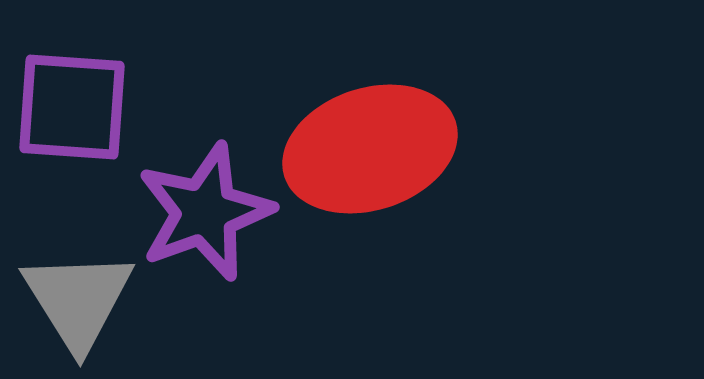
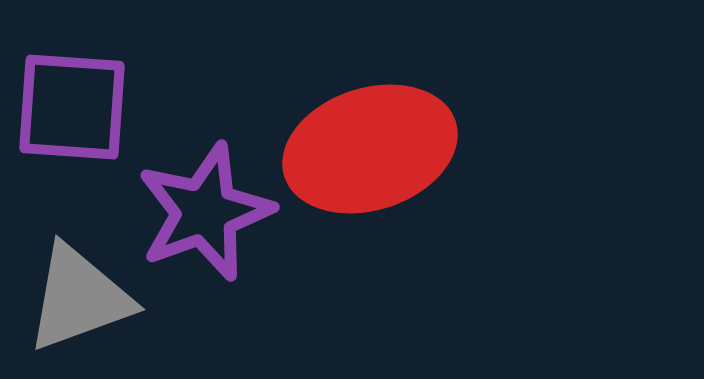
gray triangle: moved 1 px right, 2 px up; rotated 42 degrees clockwise
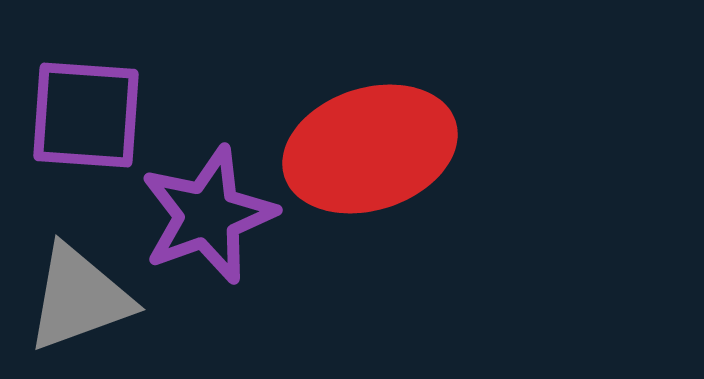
purple square: moved 14 px right, 8 px down
purple star: moved 3 px right, 3 px down
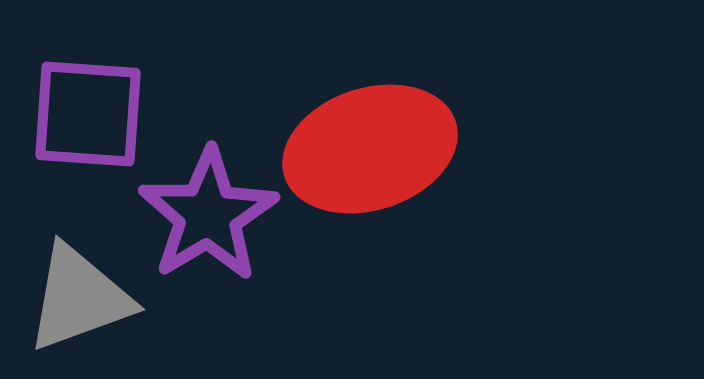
purple square: moved 2 px right, 1 px up
purple star: rotated 11 degrees counterclockwise
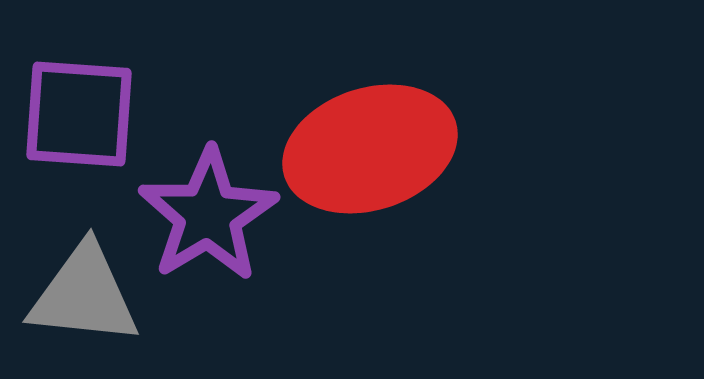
purple square: moved 9 px left
gray triangle: moved 5 px right, 3 px up; rotated 26 degrees clockwise
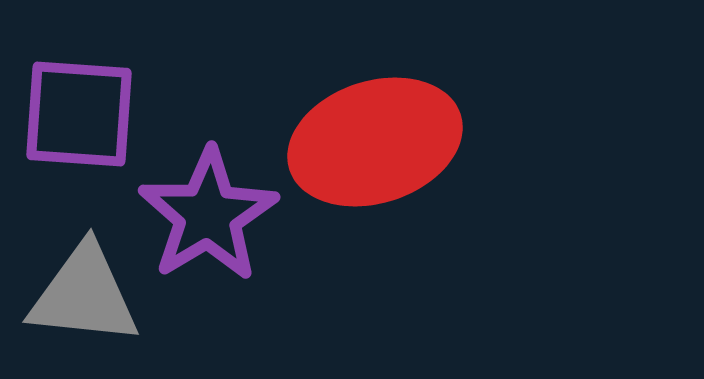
red ellipse: moved 5 px right, 7 px up
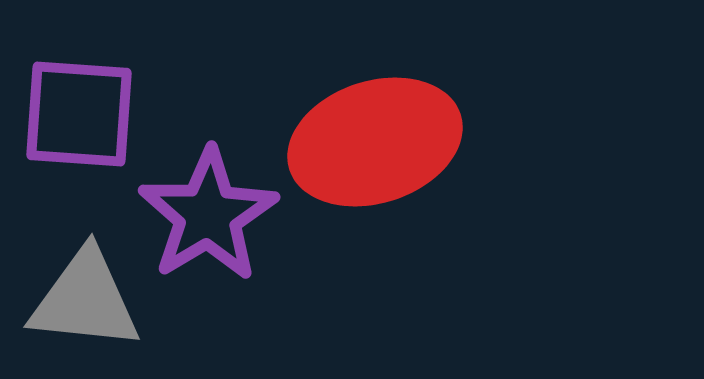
gray triangle: moved 1 px right, 5 px down
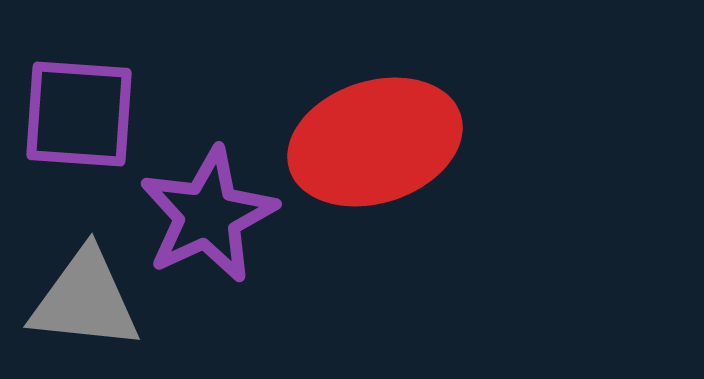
purple star: rotated 6 degrees clockwise
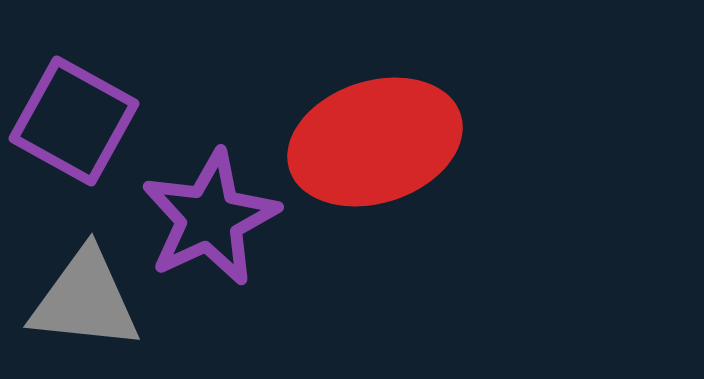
purple square: moved 5 px left, 7 px down; rotated 25 degrees clockwise
purple star: moved 2 px right, 3 px down
